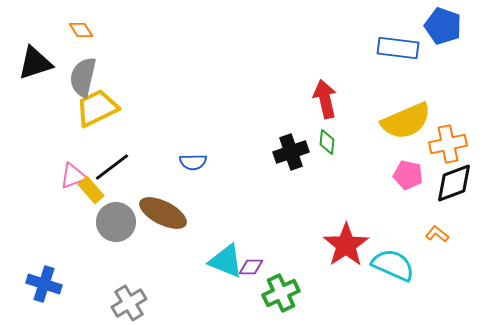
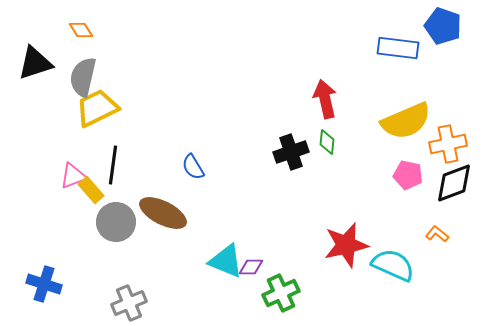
blue semicircle: moved 5 px down; rotated 60 degrees clockwise
black line: moved 1 px right, 2 px up; rotated 45 degrees counterclockwise
red star: rotated 21 degrees clockwise
gray cross: rotated 8 degrees clockwise
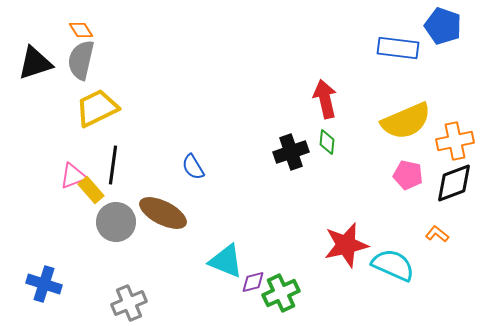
gray semicircle: moved 2 px left, 17 px up
orange cross: moved 7 px right, 3 px up
purple diamond: moved 2 px right, 15 px down; rotated 15 degrees counterclockwise
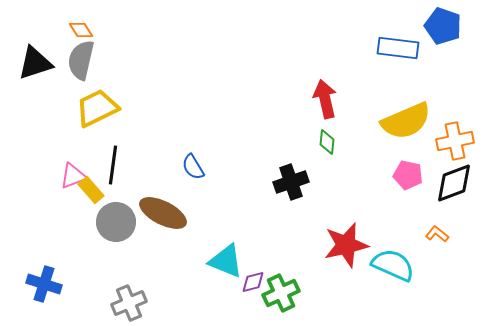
black cross: moved 30 px down
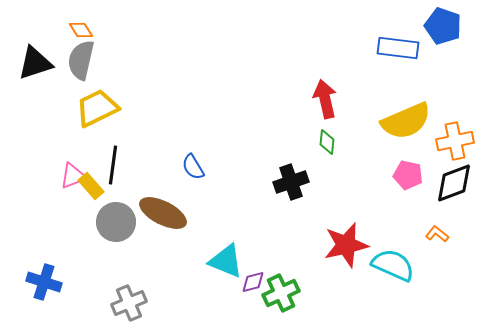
yellow rectangle: moved 4 px up
blue cross: moved 2 px up
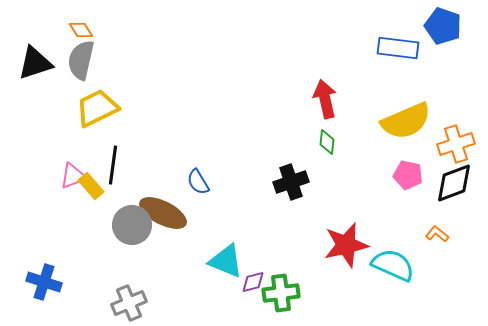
orange cross: moved 1 px right, 3 px down; rotated 6 degrees counterclockwise
blue semicircle: moved 5 px right, 15 px down
gray circle: moved 16 px right, 3 px down
green cross: rotated 18 degrees clockwise
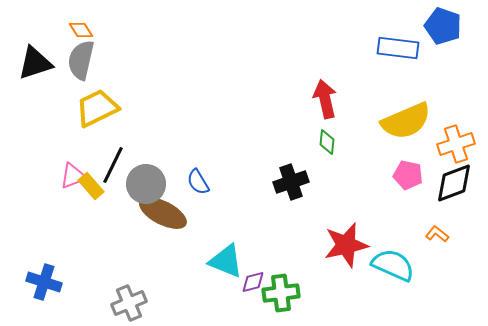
black line: rotated 18 degrees clockwise
gray circle: moved 14 px right, 41 px up
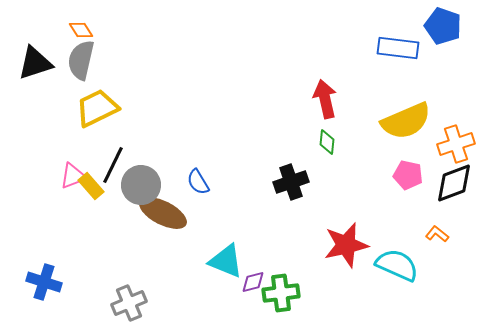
gray circle: moved 5 px left, 1 px down
cyan semicircle: moved 4 px right
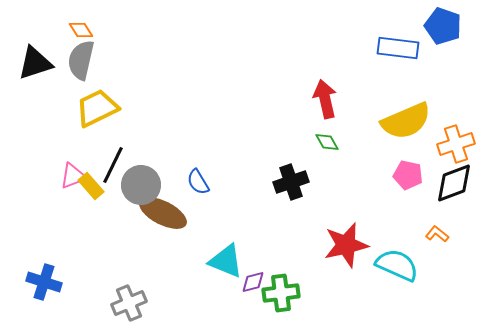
green diamond: rotated 35 degrees counterclockwise
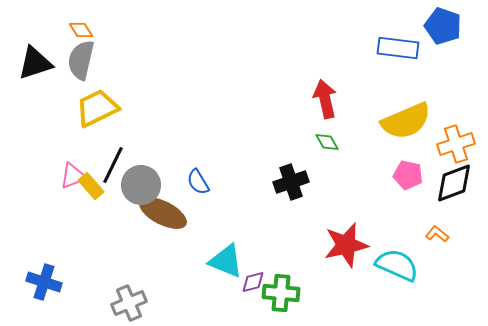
green cross: rotated 12 degrees clockwise
